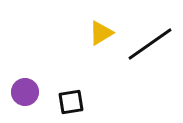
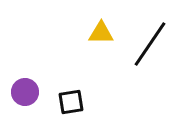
yellow triangle: rotated 32 degrees clockwise
black line: rotated 21 degrees counterclockwise
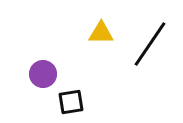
purple circle: moved 18 px right, 18 px up
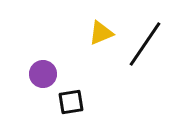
yellow triangle: rotated 24 degrees counterclockwise
black line: moved 5 px left
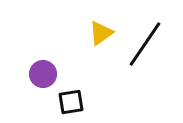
yellow triangle: rotated 12 degrees counterclockwise
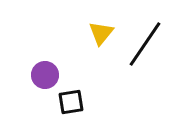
yellow triangle: rotated 16 degrees counterclockwise
purple circle: moved 2 px right, 1 px down
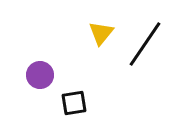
purple circle: moved 5 px left
black square: moved 3 px right, 1 px down
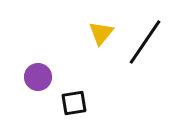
black line: moved 2 px up
purple circle: moved 2 px left, 2 px down
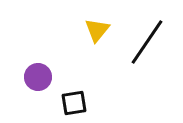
yellow triangle: moved 4 px left, 3 px up
black line: moved 2 px right
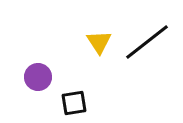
yellow triangle: moved 2 px right, 12 px down; rotated 12 degrees counterclockwise
black line: rotated 18 degrees clockwise
